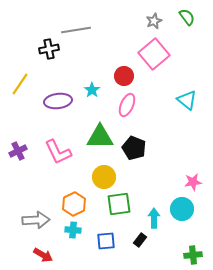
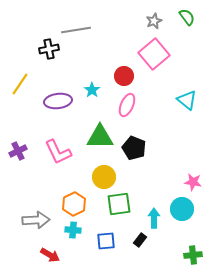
pink star: rotated 18 degrees clockwise
red arrow: moved 7 px right
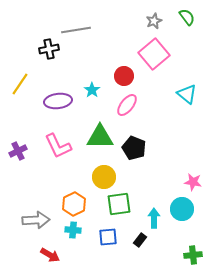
cyan triangle: moved 6 px up
pink ellipse: rotated 15 degrees clockwise
pink L-shape: moved 6 px up
blue square: moved 2 px right, 4 px up
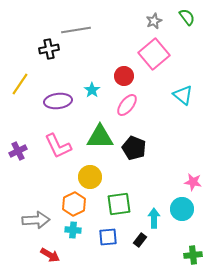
cyan triangle: moved 4 px left, 1 px down
yellow circle: moved 14 px left
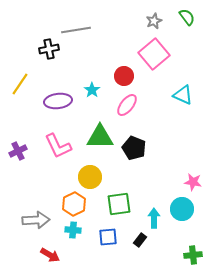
cyan triangle: rotated 15 degrees counterclockwise
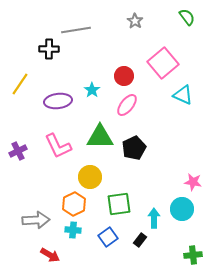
gray star: moved 19 px left; rotated 14 degrees counterclockwise
black cross: rotated 12 degrees clockwise
pink square: moved 9 px right, 9 px down
black pentagon: rotated 25 degrees clockwise
blue square: rotated 30 degrees counterclockwise
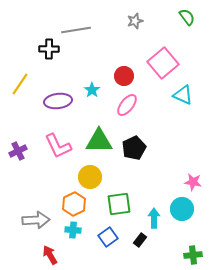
gray star: rotated 21 degrees clockwise
green triangle: moved 1 px left, 4 px down
red arrow: rotated 150 degrees counterclockwise
